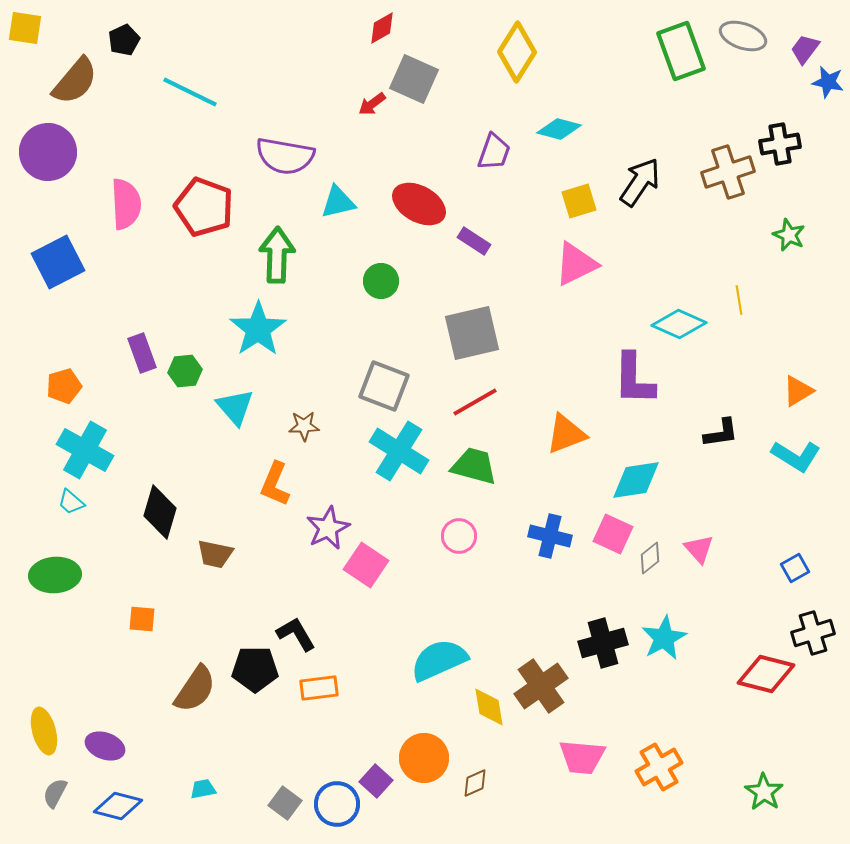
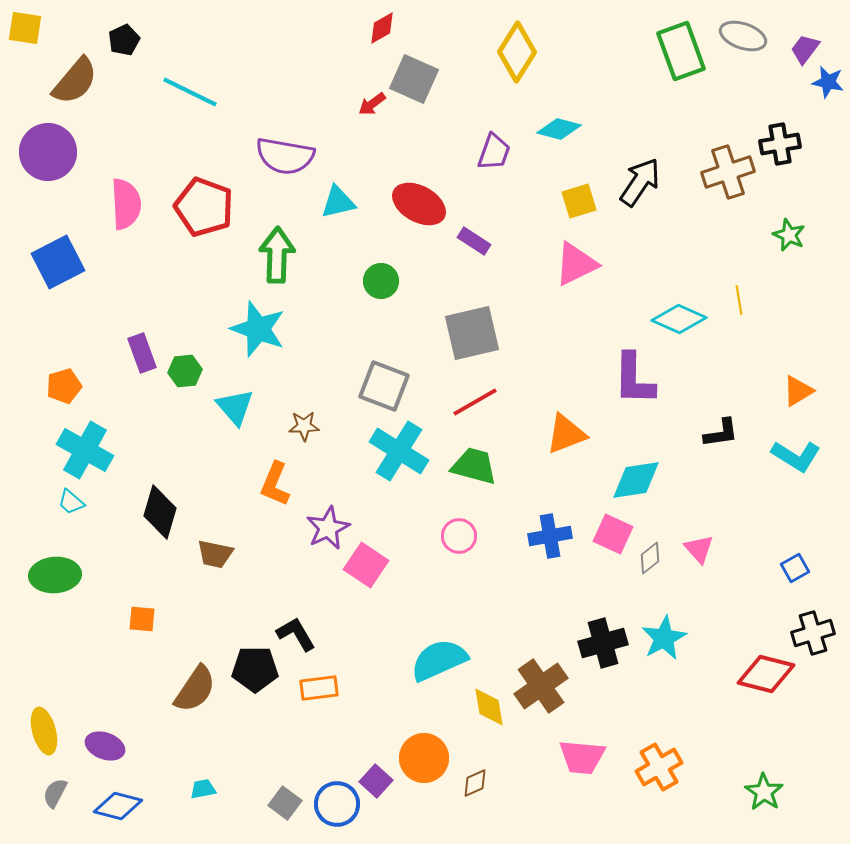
cyan diamond at (679, 324): moved 5 px up
cyan star at (258, 329): rotated 18 degrees counterclockwise
blue cross at (550, 536): rotated 24 degrees counterclockwise
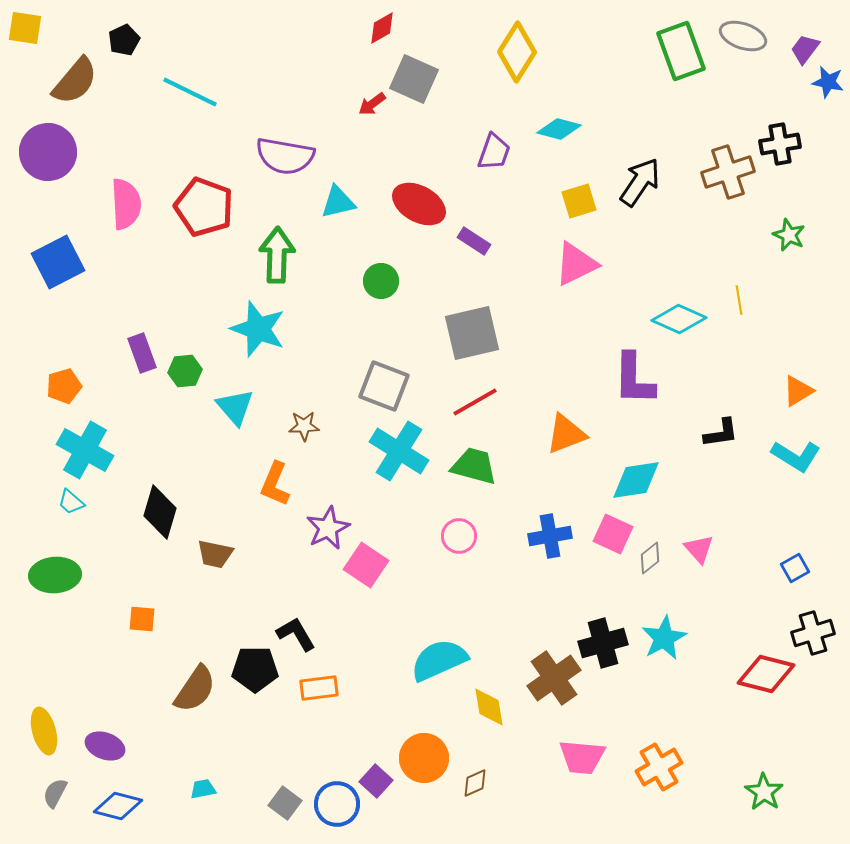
brown cross at (541, 686): moved 13 px right, 8 px up
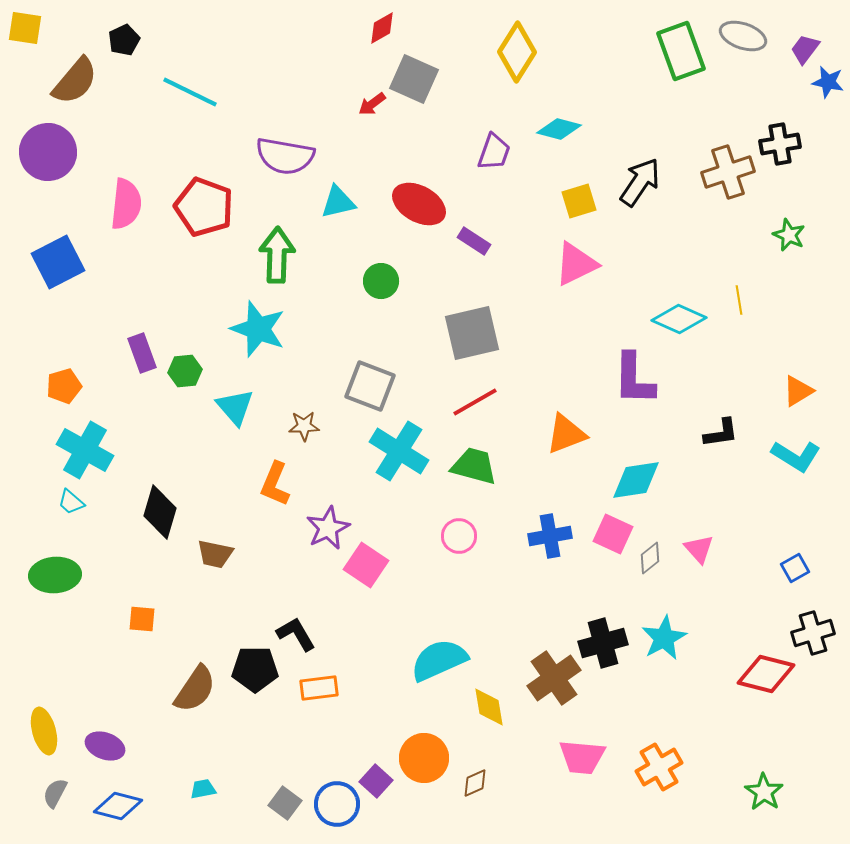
pink semicircle at (126, 204): rotated 9 degrees clockwise
gray square at (384, 386): moved 14 px left
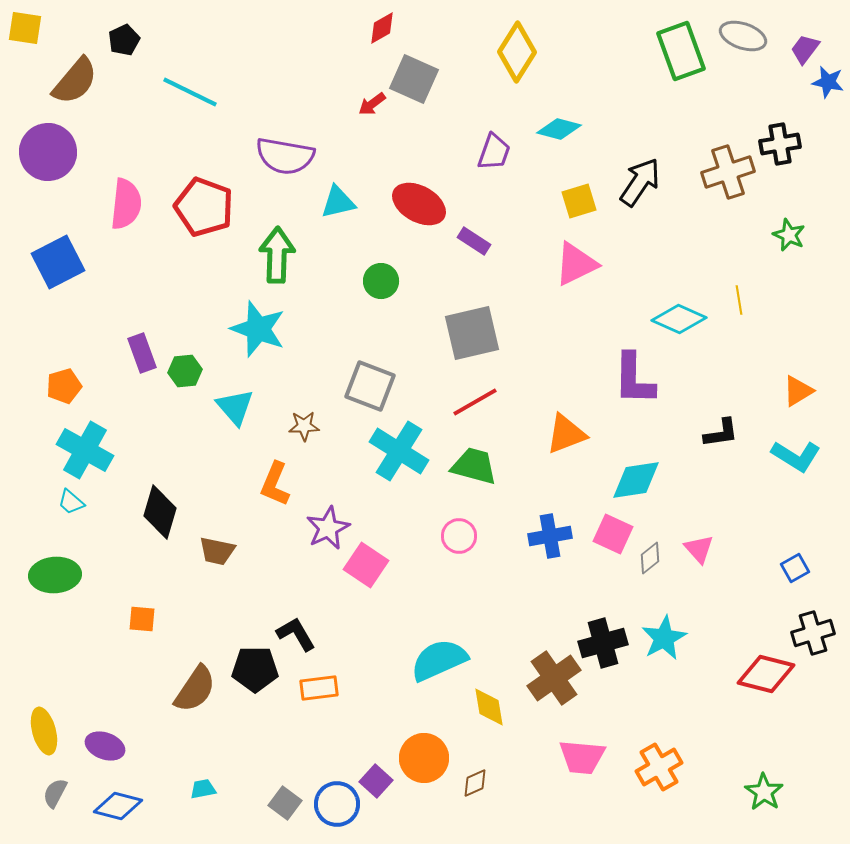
brown trapezoid at (215, 554): moved 2 px right, 3 px up
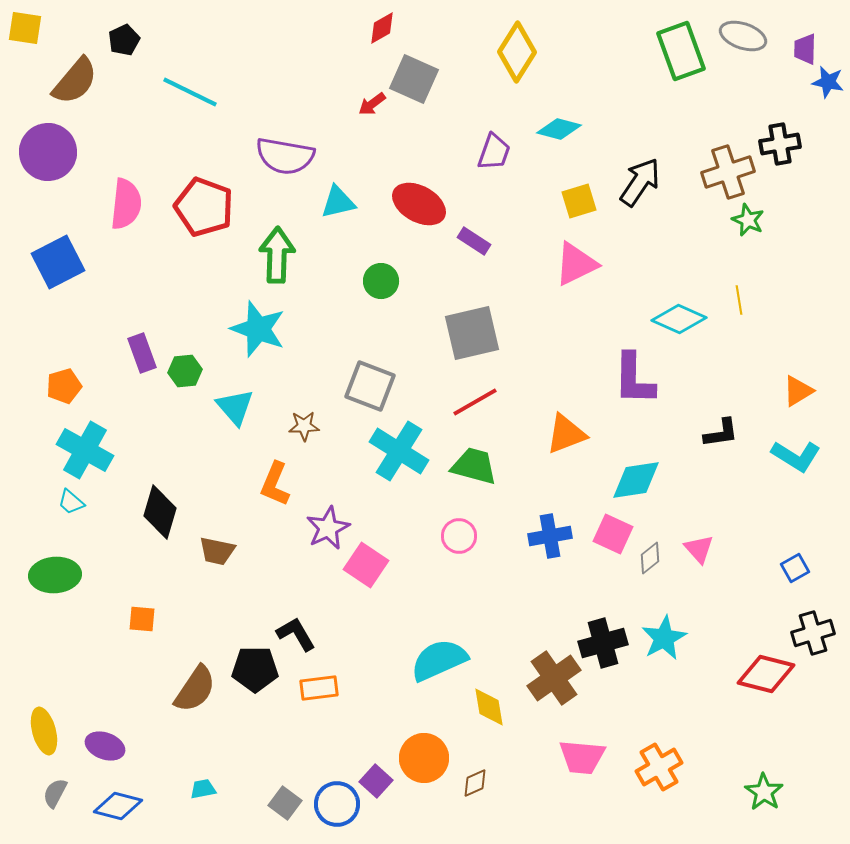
purple trapezoid at (805, 49): rotated 36 degrees counterclockwise
green star at (789, 235): moved 41 px left, 15 px up
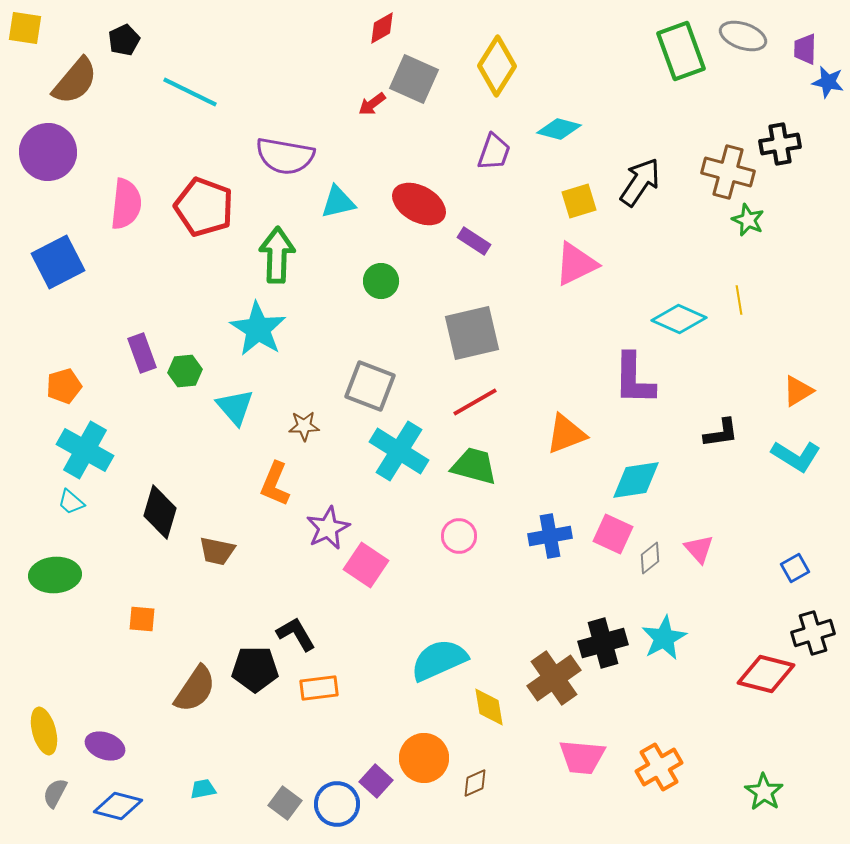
yellow diamond at (517, 52): moved 20 px left, 14 px down
brown cross at (728, 172): rotated 33 degrees clockwise
cyan star at (258, 329): rotated 12 degrees clockwise
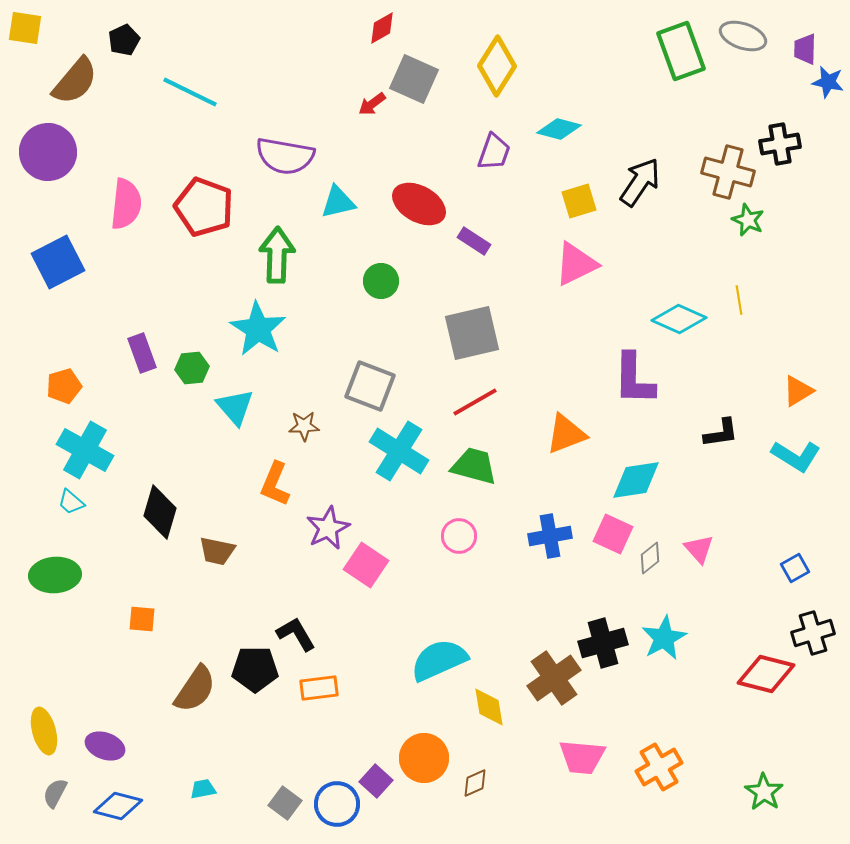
green hexagon at (185, 371): moved 7 px right, 3 px up
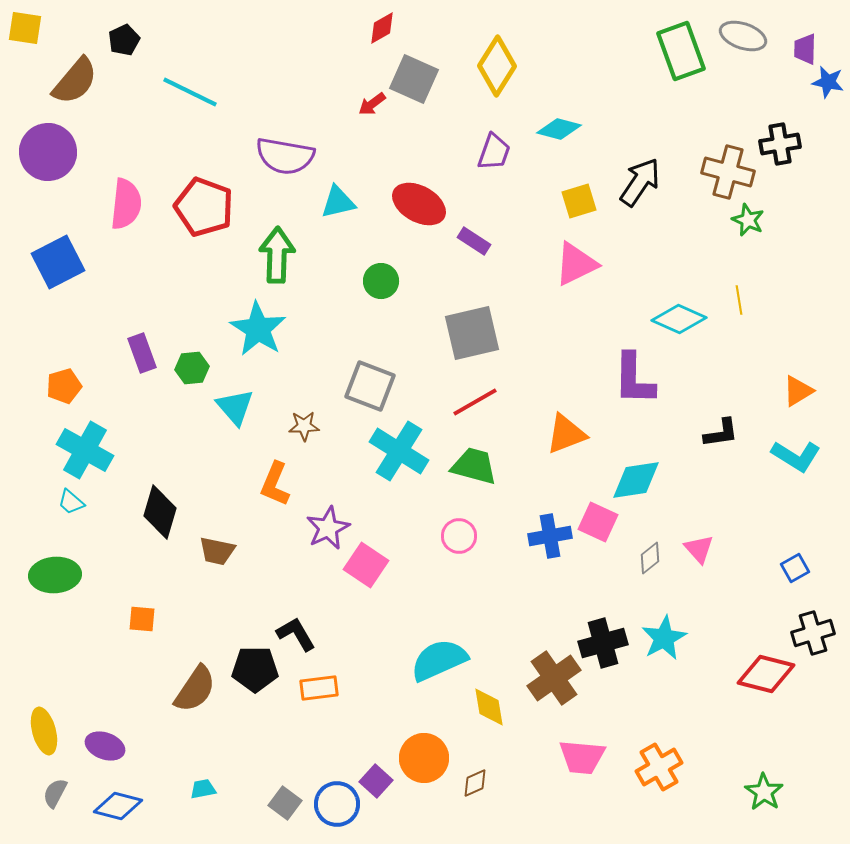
pink square at (613, 534): moved 15 px left, 12 px up
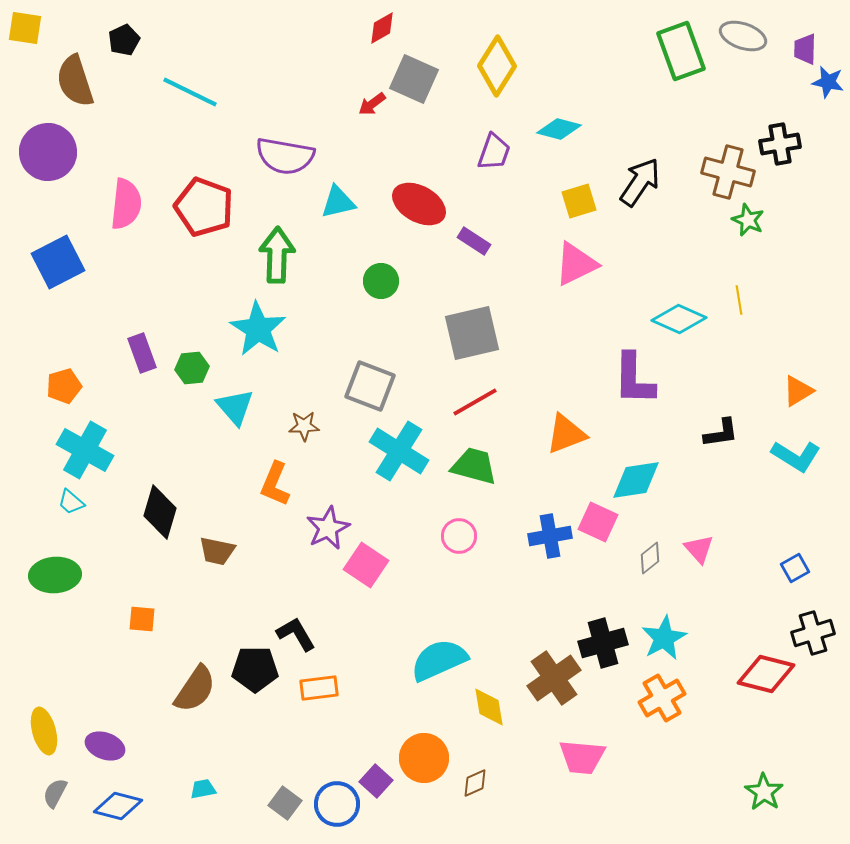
brown semicircle at (75, 81): rotated 122 degrees clockwise
orange cross at (659, 767): moved 3 px right, 69 px up
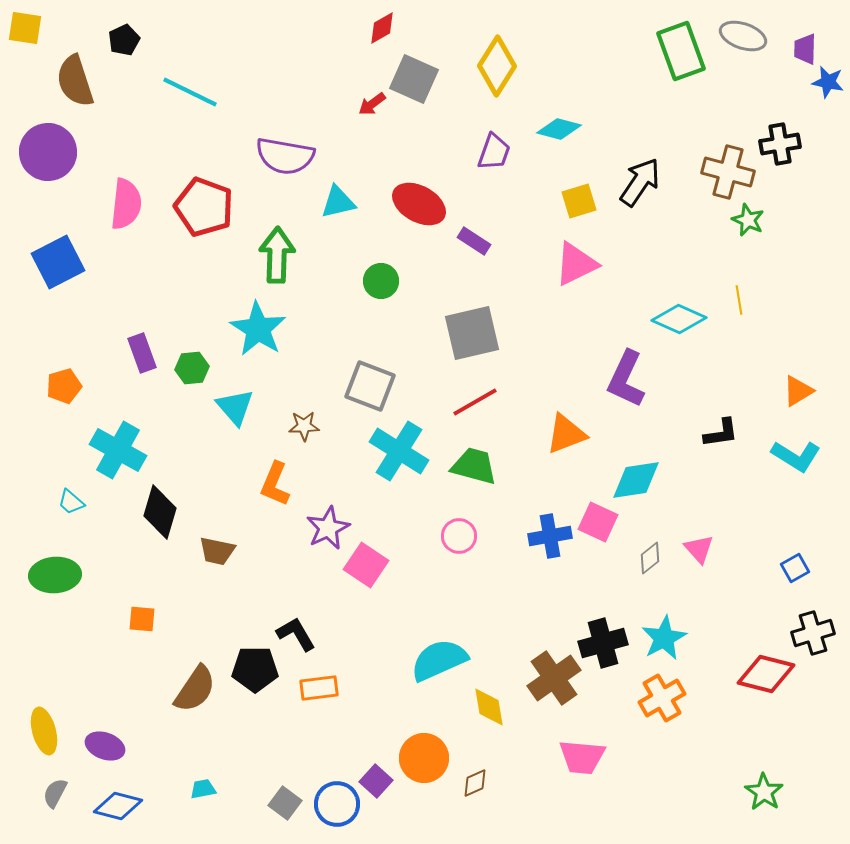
purple L-shape at (634, 379): moved 8 px left; rotated 24 degrees clockwise
cyan cross at (85, 450): moved 33 px right
